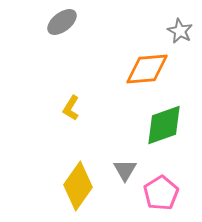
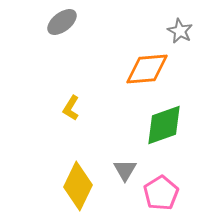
yellow diamond: rotated 9 degrees counterclockwise
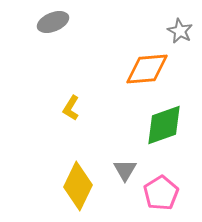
gray ellipse: moved 9 px left; rotated 16 degrees clockwise
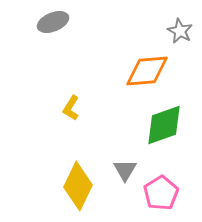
orange diamond: moved 2 px down
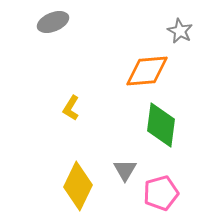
green diamond: moved 3 px left; rotated 63 degrees counterclockwise
pink pentagon: rotated 16 degrees clockwise
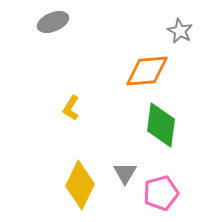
gray triangle: moved 3 px down
yellow diamond: moved 2 px right, 1 px up
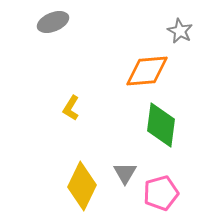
yellow diamond: moved 2 px right, 1 px down
